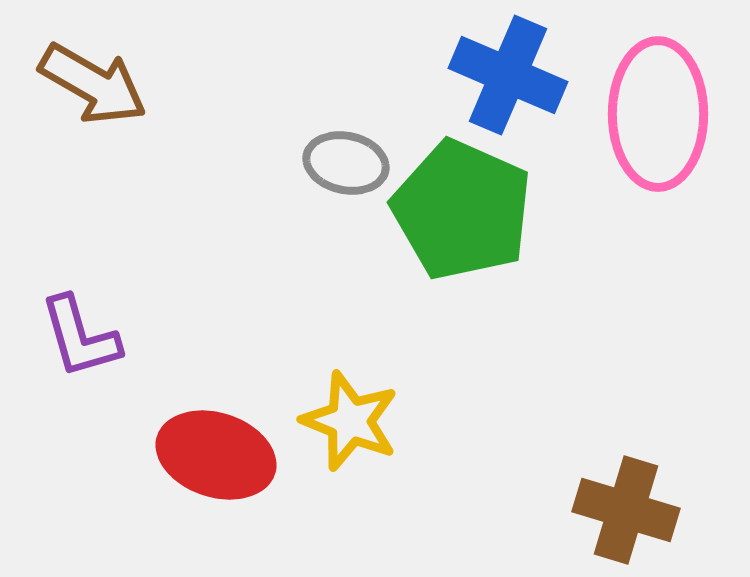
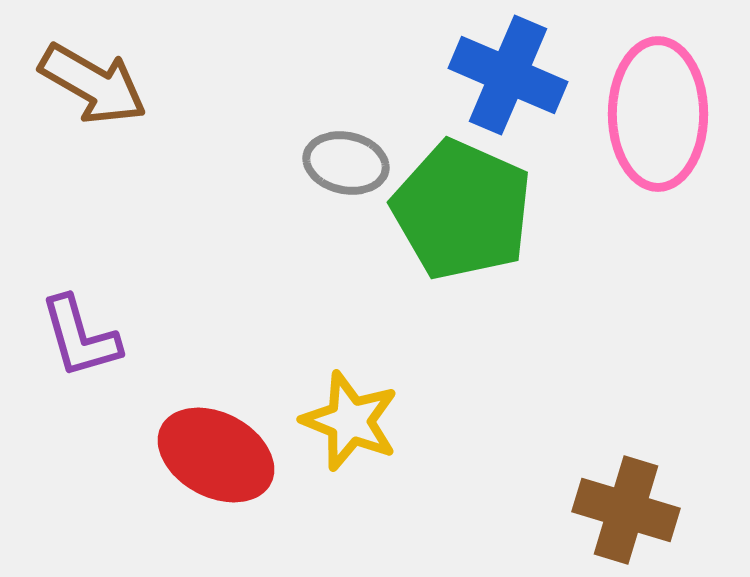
red ellipse: rotated 10 degrees clockwise
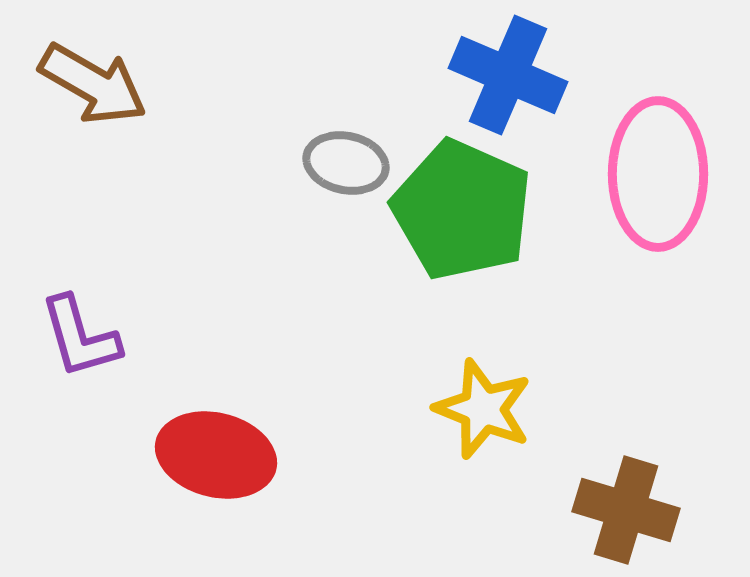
pink ellipse: moved 60 px down
yellow star: moved 133 px right, 12 px up
red ellipse: rotated 14 degrees counterclockwise
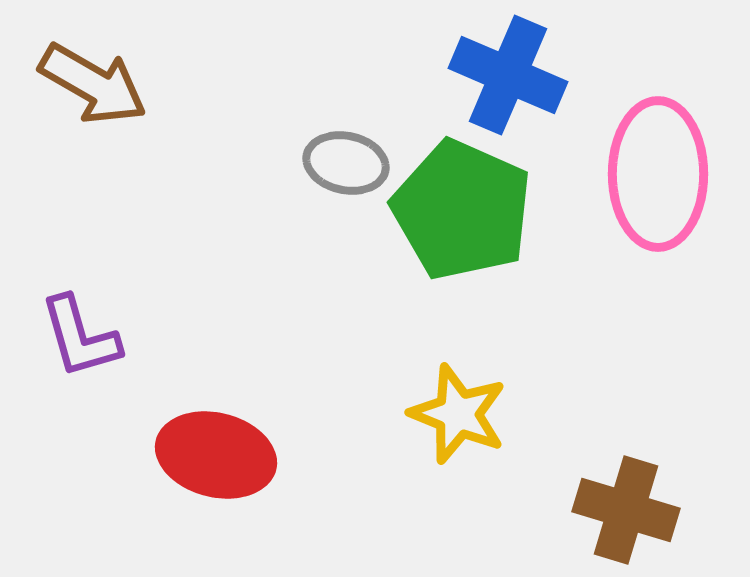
yellow star: moved 25 px left, 5 px down
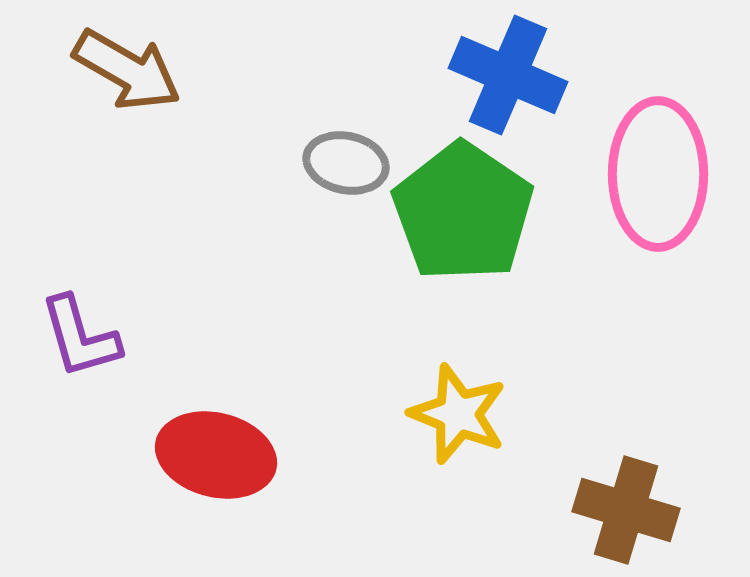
brown arrow: moved 34 px right, 14 px up
green pentagon: moved 1 px right, 2 px down; rotated 10 degrees clockwise
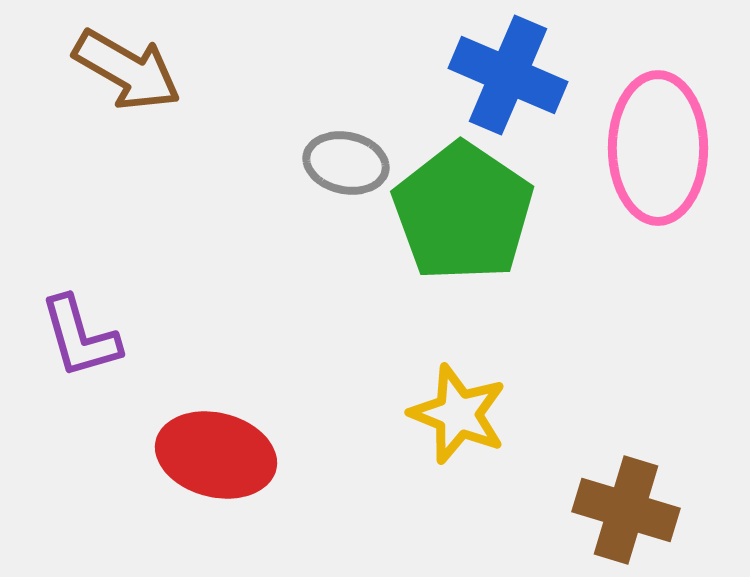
pink ellipse: moved 26 px up
